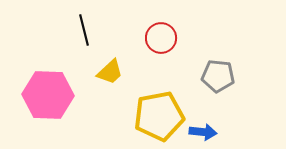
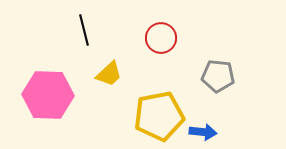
yellow trapezoid: moved 1 px left, 2 px down
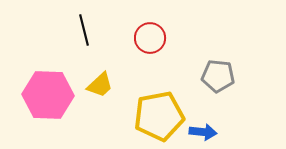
red circle: moved 11 px left
yellow trapezoid: moved 9 px left, 11 px down
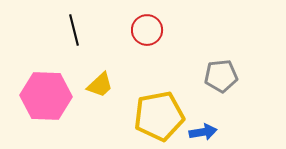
black line: moved 10 px left
red circle: moved 3 px left, 8 px up
gray pentagon: moved 3 px right; rotated 12 degrees counterclockwise
pink hexagon: moved 2 px left, 1 px down
blue arrow: rotated 16 degrees counterclockwise
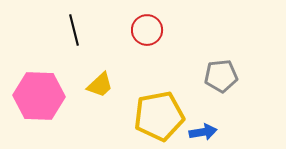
pink hexagon: moved 7 px left
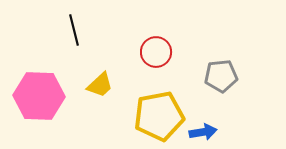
red circle: moved 9 px right, 22 px down
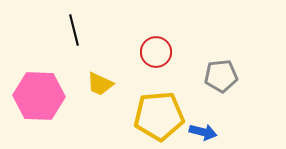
yellow trapezoid: moved 1 px up; rotated 68 degrees clockwise
yellow pentagon: rotated 6 degrees clockwise
blue arrow: rotated 24 degrees clockwise
